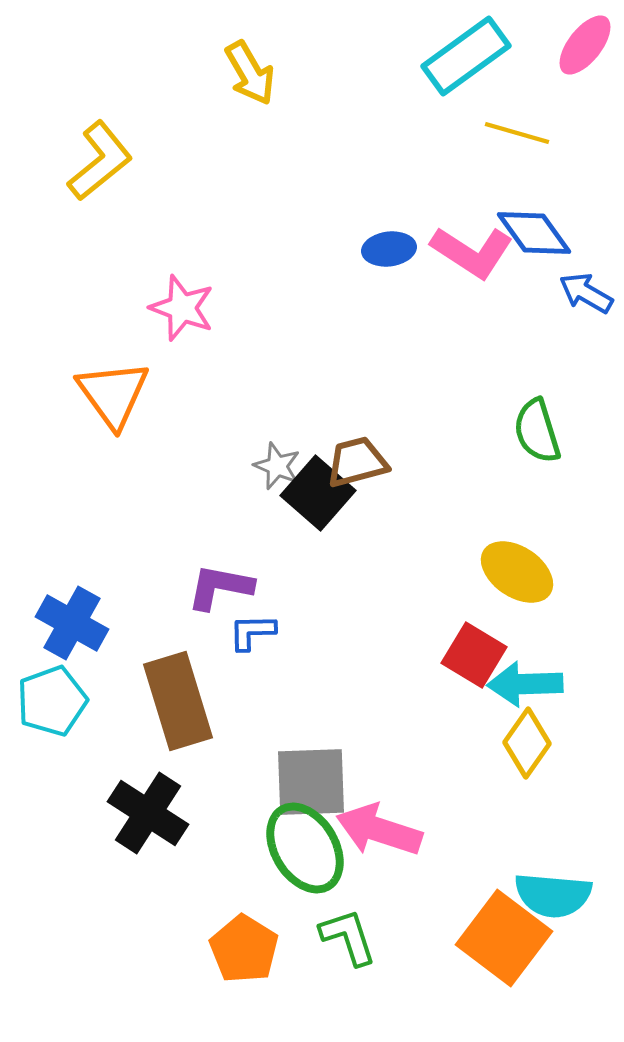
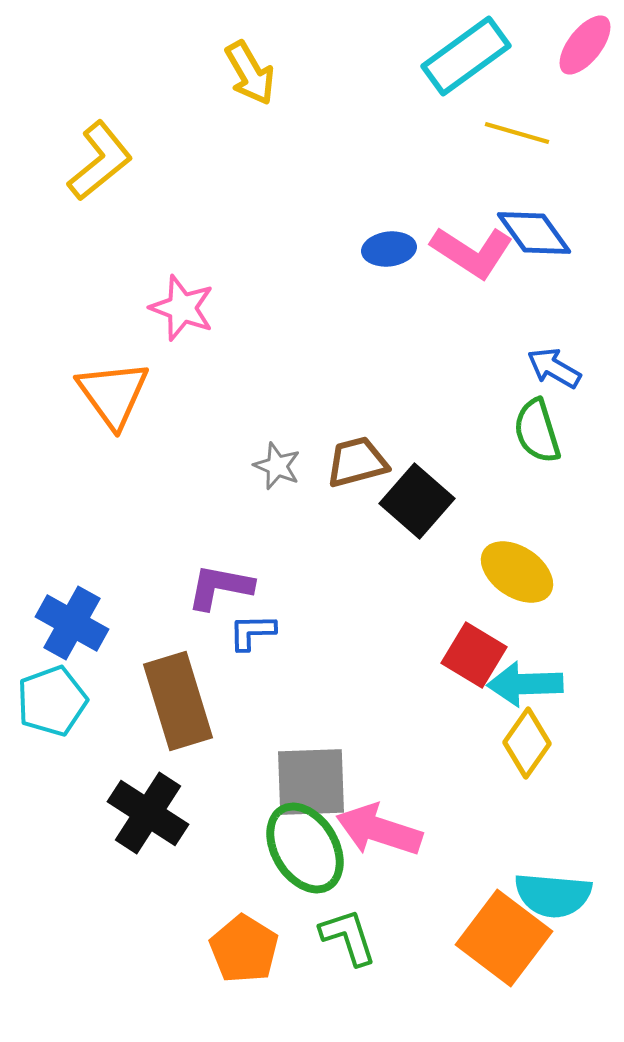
blue arrow: moved 32 px left, 75 px down
black square: moved 99 px right, 8 px down
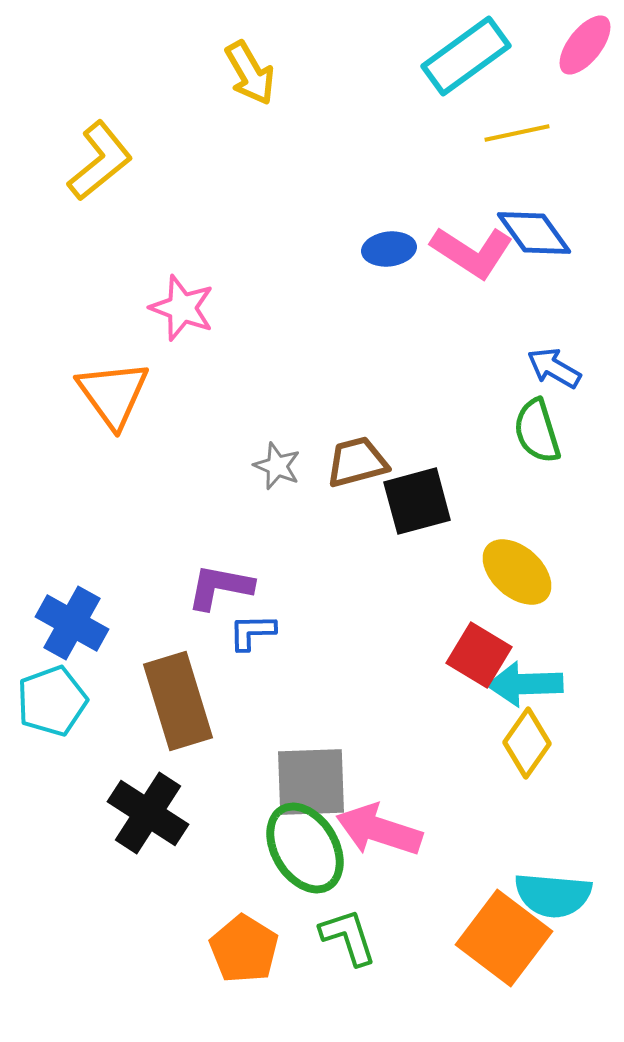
yellow line: rotated 28 degrees counterclockwise
black square: rotated 34 degrees clockwise
yellow ellipse: rotated 8 degrees clockwise
red square: moved 5 px right
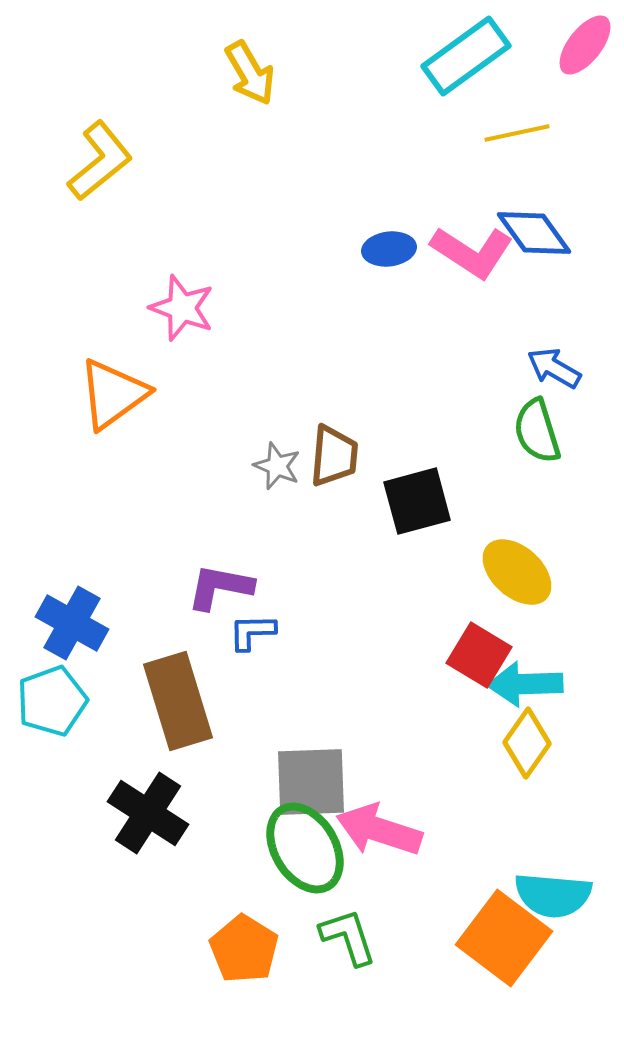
orange triangle: rotated 30 degrees clockwise
brown trapezoid: moved 23 px left, 6 px up; rotated 110 degrees clockwise
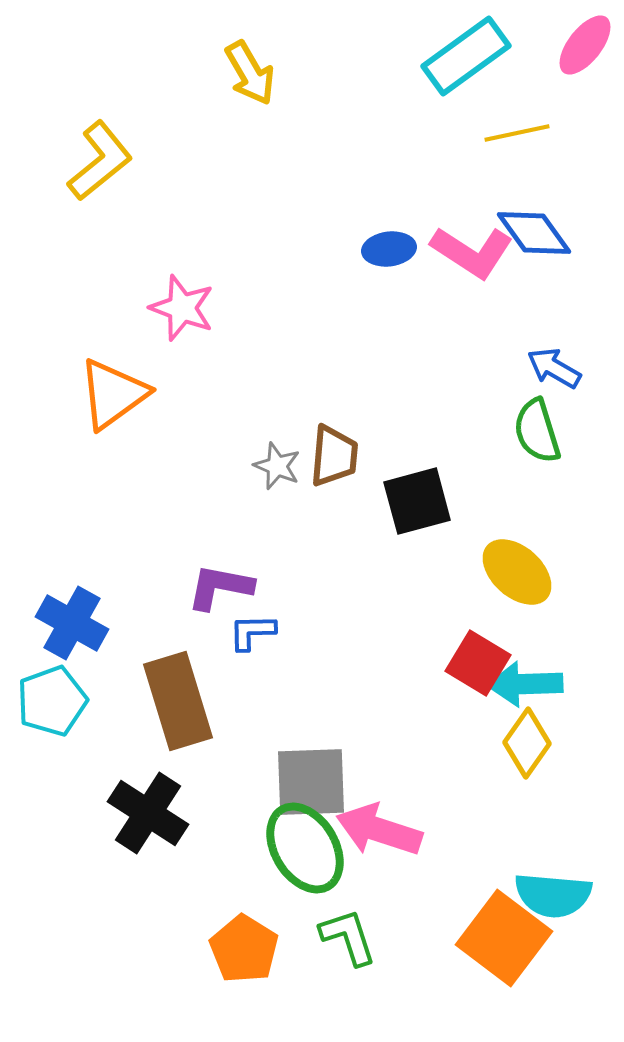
red square: moved 1 px left, 8 px down
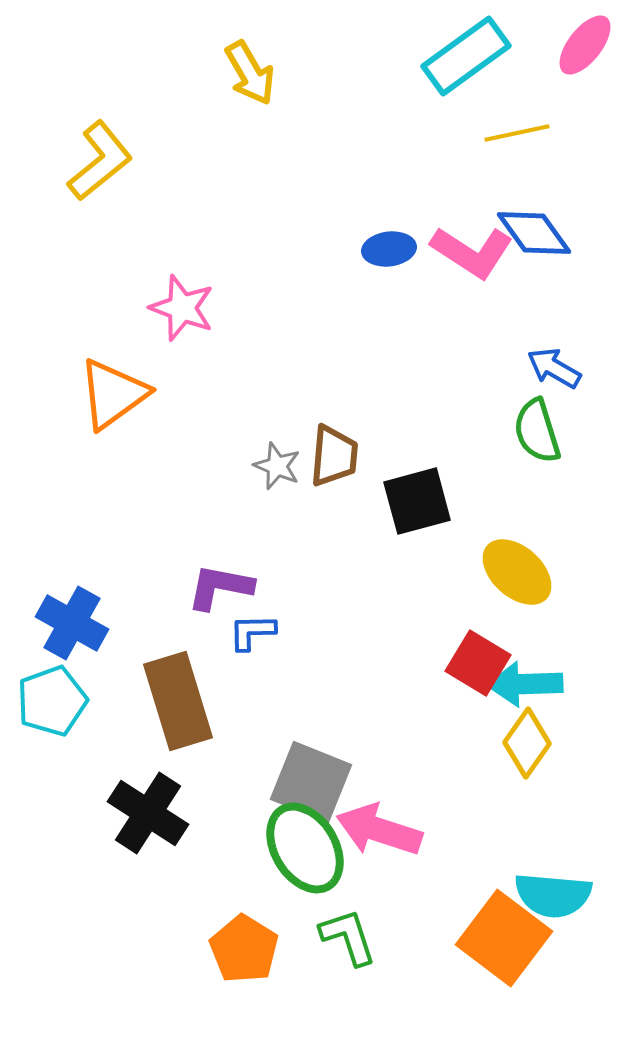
gray square: rotated 24 degrees clockwise
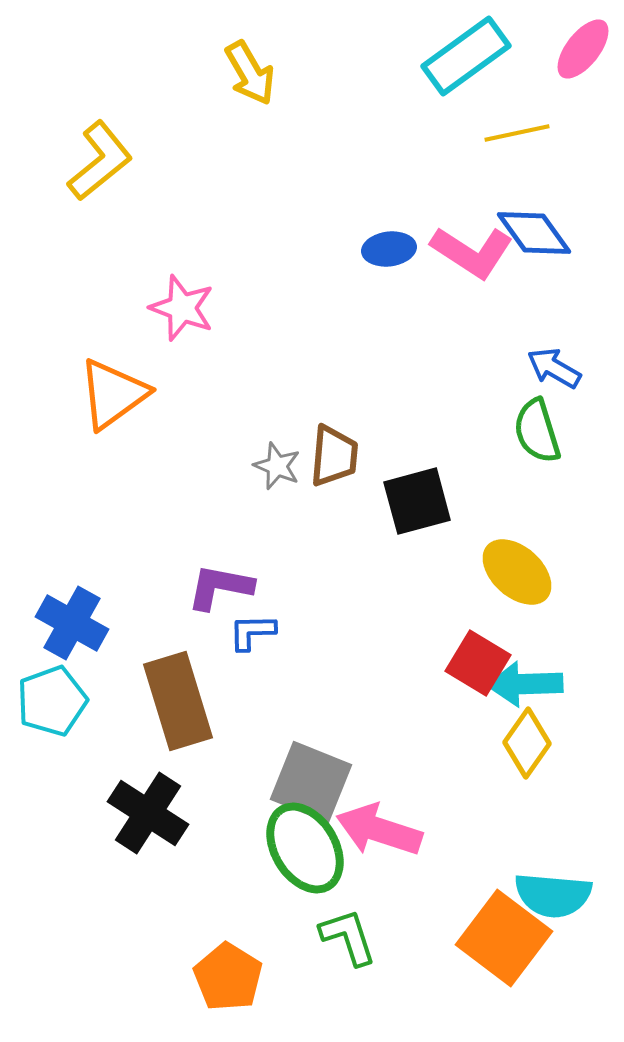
pink ellipse: moved 2 px left, 4 px down
orange pentagon: moved 16 px left, 28 px down
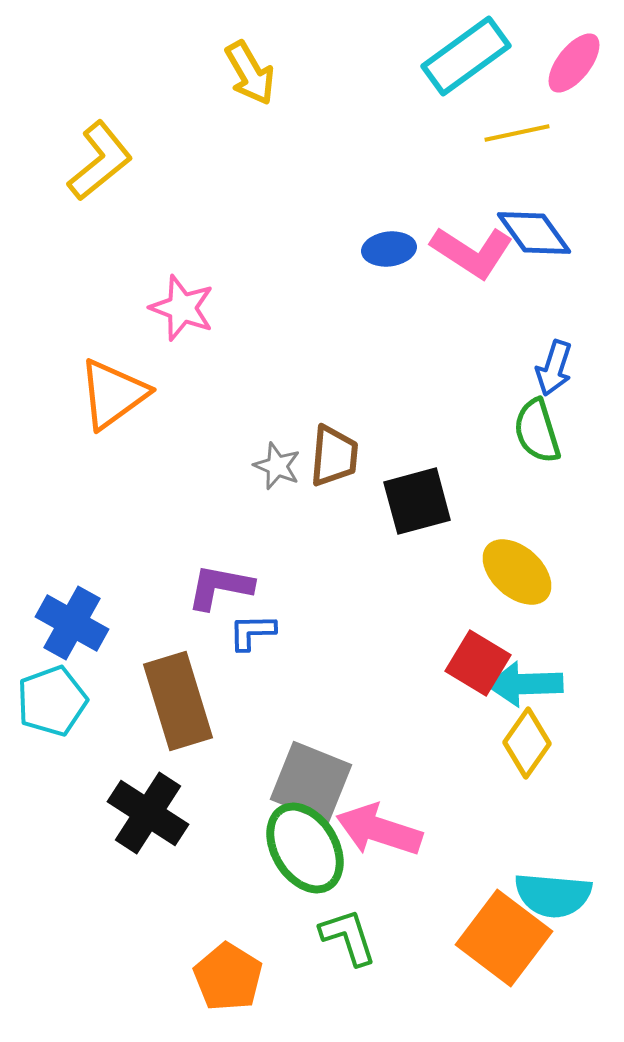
pink ellipse: moved 9 px left, 14 px down
blue arrow: rotated 102 degrees counterclockwise
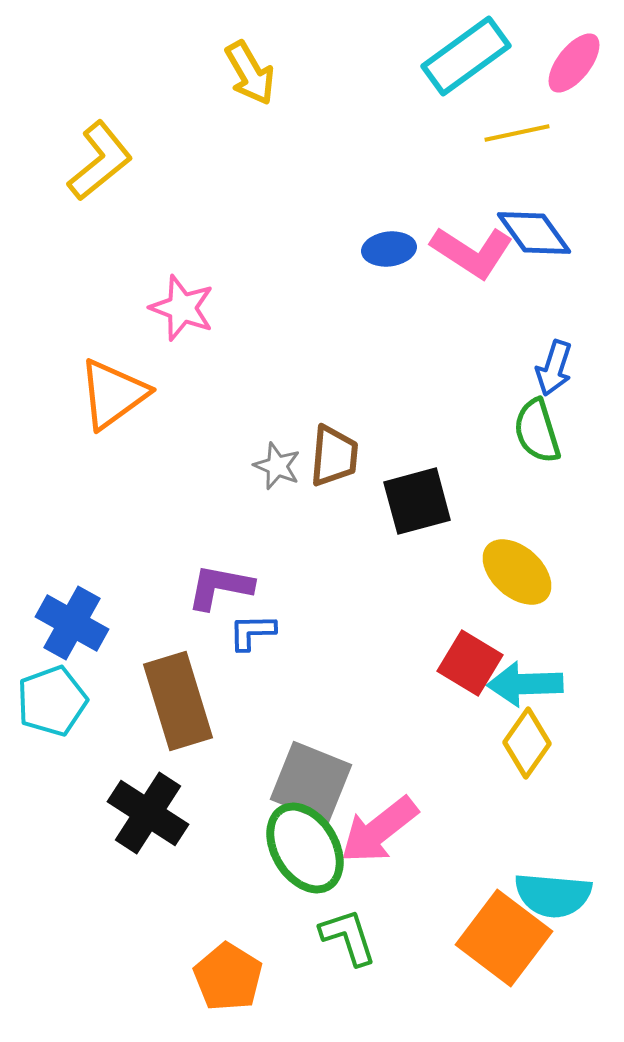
red square: moved 8 px left
pink arrow: rotated 56 degrees counterclockwise
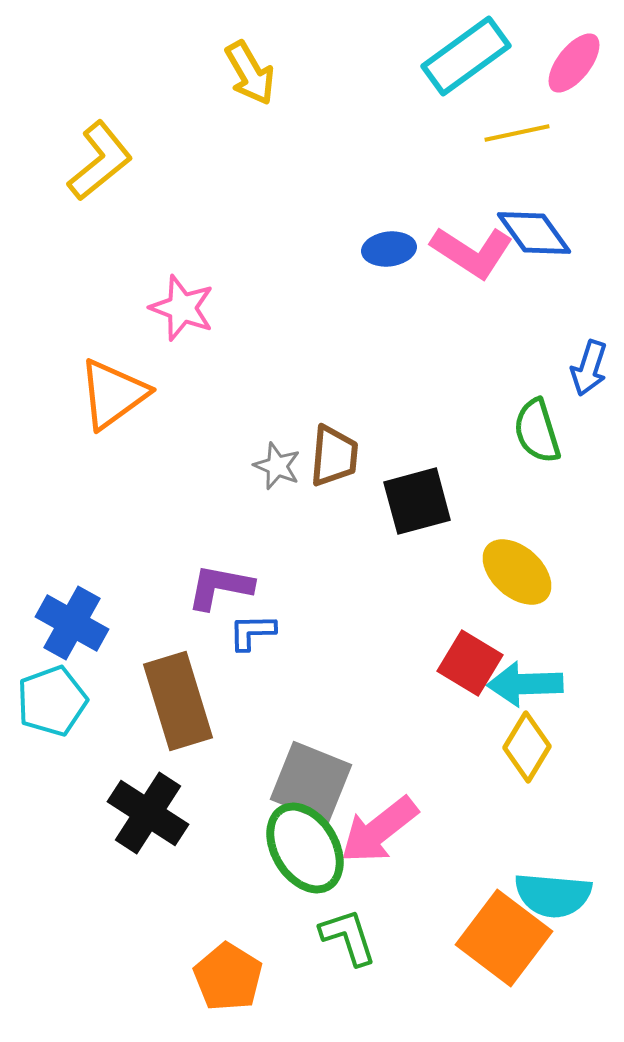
blue arrow: moved 35 px right
yellow diamond: moved 4 px down; rotated 4 degrees counterclockwise
